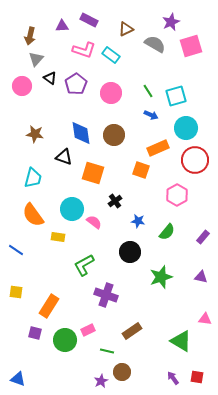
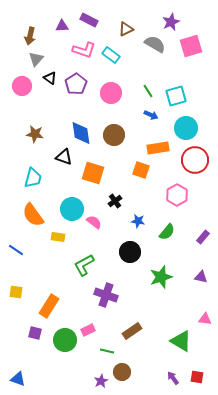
orange rectangle at (158, 148): rotated 15 degrees clockwise
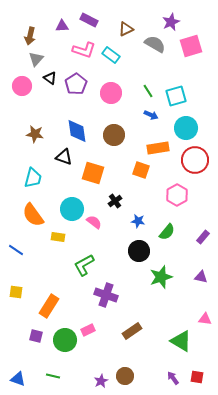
blue diamond at (81, 133): moved 4 px left, 2 px up
black circle at (130, 252): moved 9 px right, 1 px up
purple square at (35, 333): moved 1 px right, 3 px down
green line at (107, 351): moved 54 px left, 25 px down
brown circle at (122, 372): moved 3 px right, 4 px down
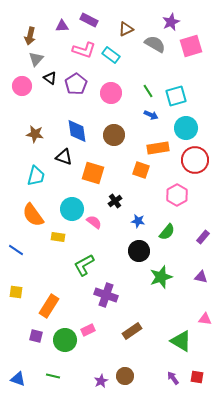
cyan trapezoid at (33, 178): moved 3 px right, 2 px up
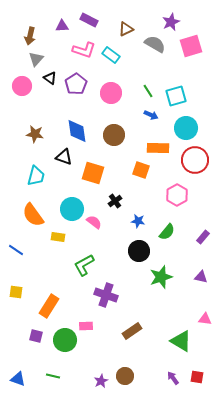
orange rectangle at (158, 148): rotated 10 degrees clockwise
pink rectangle at (88, 330): moved 2 px left, 4 px up; rotated 24 degrees clockwise
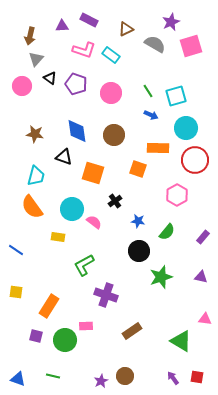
purple pentagon at (76, 84): rotated 20 degrees counterclockwise
orange square at (141, 170): moved 3 px left, 1 px up
orange semicircle at (33, 215): moved 1 px left, 8 px up
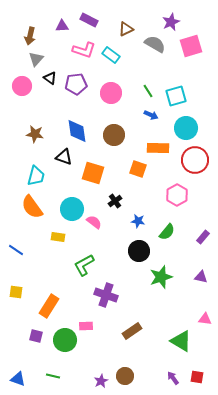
purple pentagon at (76, 84): rotated 25 degrees counterclockwise
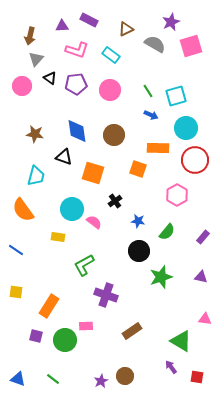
pink L-shape at (84, 50): moved 7 px left
pink circle at (111, 93): moved 1 px left, 3 px up
orange semicircle at (32, 207): moved 9 px left, 3 px down
green line at (53, 376): moved 3 px down; rotated 24 degrees clockwise
purple arrow at (173, 378): moved 2 px left, 11 px up
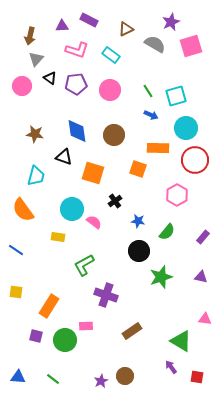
blue triangle at (18, 379): moved 2 px up; rotated 14 degrees counterclockwise
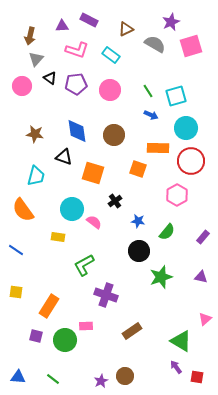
red circle at (195, 160): moved 4 px left, 1 px down
pink triangle at (205, 319): rotated 48 degrees counterclockwise
purple arrow at (171, 367): moved 5 px right
